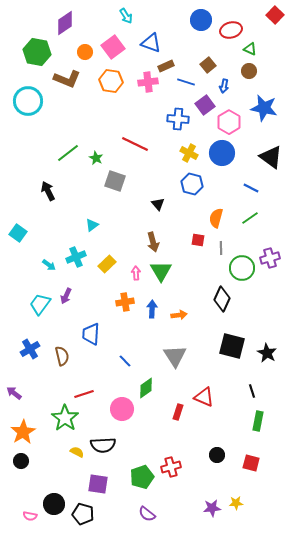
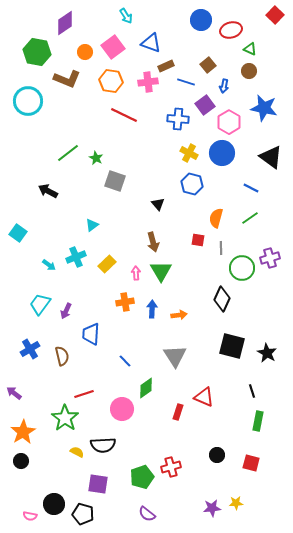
red line at (135, 144): moved 11 px left, 29 px up
black arrow at (48, 191): rotated 36 degrees counterclockwise
purple arrow at (66, 296): moved 15 px down
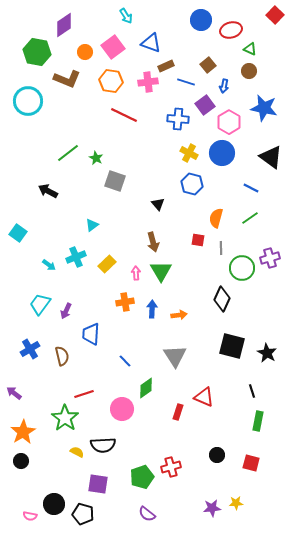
purple diamond at (65, 23): moved 1 px left, 2 px down
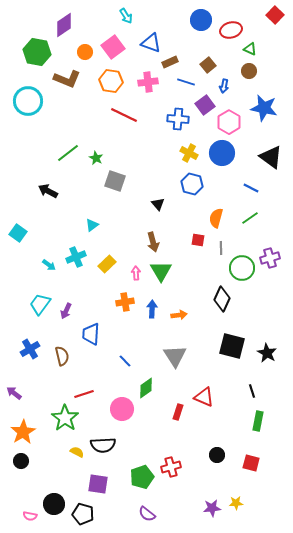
brown rectangle at (166, 66): moved 4 px right, 4 px up
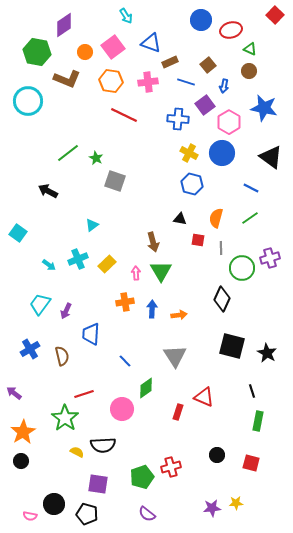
black triangle at (158, 204): moved 22 px right, 15 px down; rotated 40 degrees counterclockwise
cyan cross at (76, 257): moved 2 px right, 2 px down
black pentagon at (83, 514): moved 4 px right
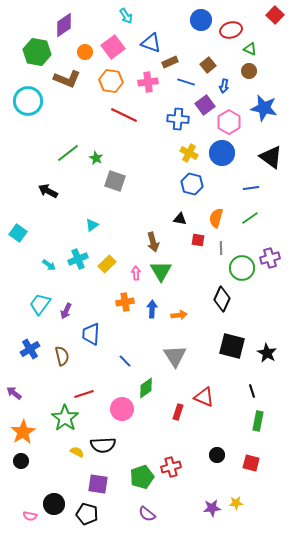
blue line at (251, 188): rotated 35 degrees counterclockwise
